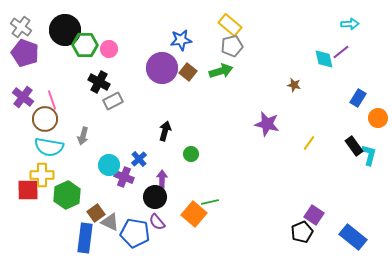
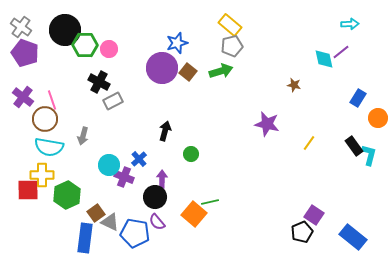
blue star at (181, 40): moved 4 px left, 3 px down; rotated 10 degrees counterclockwise
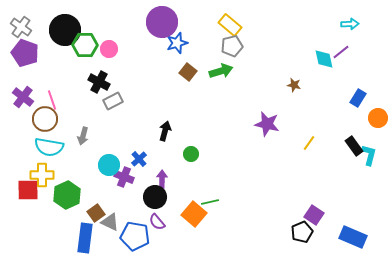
purple circle at (162, 68): moved 46 px up
blue pentagon at (135, 233): moved 3 px down
blue rectangle at (353, 237): rotated 16 degrees counterclockwise
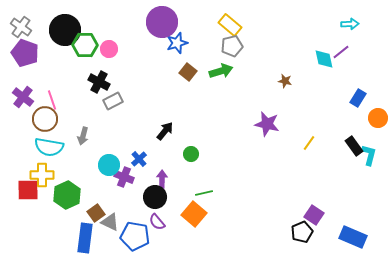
brown star at (294, 85): moved 9 px left, 4 px up
black arrow at (165, 131): rotated 24 degrees clockwise
green line at (210, 202): moved 6 px left, 9 px up
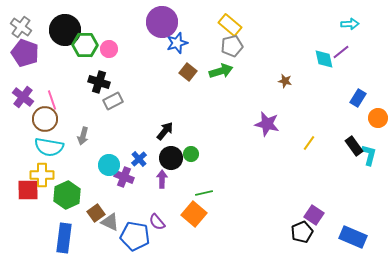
black cross at (99, 82): rotated 10 degrees counterclockwise
black circle at (155, 197): moved 16 px right, 39 px up
blue rectangle at (85, 238): moved 21 px left
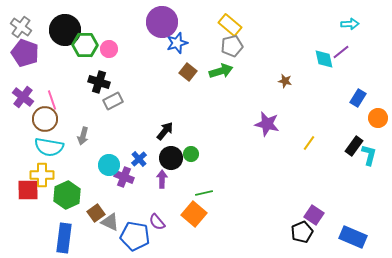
black rectangle at (354, 146): rotated 72 degrees clockwise
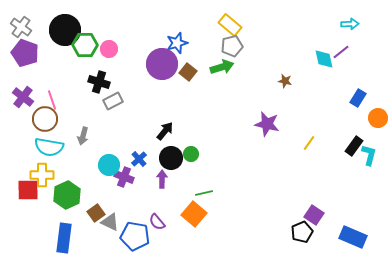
purple circle at (162, 22): moved 42 px down
green arrow at (221, 71): moved 1 px right, 4 px up
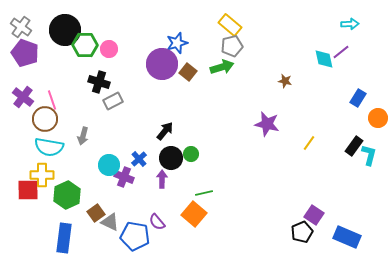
blue rectangle at (353, 237): moved 6 px left
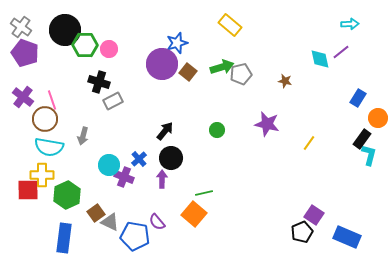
gray pentagon at (232, 46): moved 9 px right, 28 px down
cyan diamond at (324, 59): moved 4 px left
black rectangle at (354, 146): moved 8 px right, 7 px up
green circle at (191, 154): moved 26 px right, 24 px up
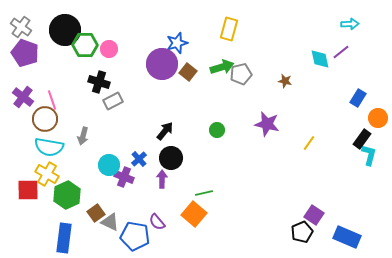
yellow rectangle at (230, 25): moved 1 px left, 4 px down; rotated 65 degrees clockwise
yellow cross at (42, 175): moved 5 px right, 1 px up; rotated 30 degrees clockwise
